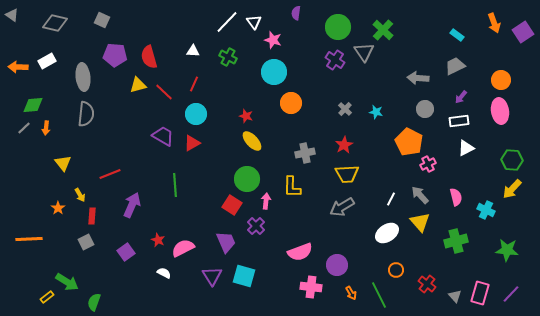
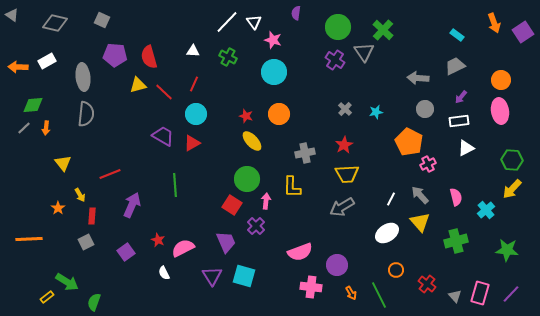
orange circle at (291, 103): moved 12 px left, 11 px down
cyan star at (376, 112): rotated 24 degrees counterclockwise
cyan cross at (486, 210): rotated 24 degrees clockwise
white semicircle at (164, 273): rotated 144 degrees counterclockwise
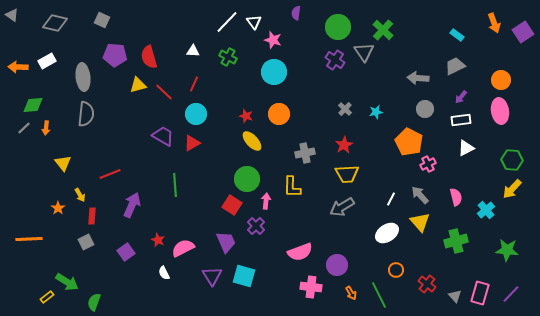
white rectangle at (459, 121): moved 2 px right, 1 px up
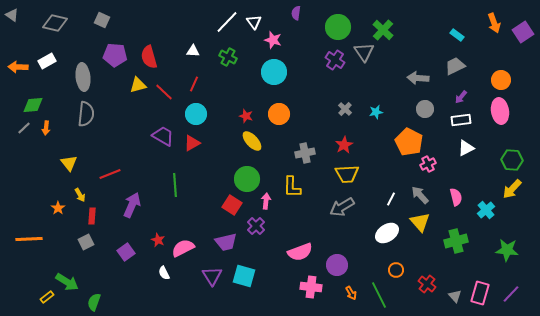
yellow triangle at (63, 163): moved 6 px right
purple trapezoid at (226, 242): rotated 100 degrees clockwise
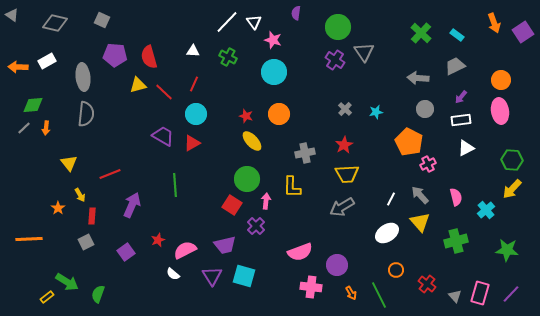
green cross at (383, 30): moved 38 px right, 3 px down
red star at (158, 240): rotated 24 degrees clockwise
purple trapezoid at (226, 242): moved 1 px left, 3 px down
pink semicircle at (183, 248): moved 2 px right, 2 px down
white semicircle at (164, 273): moved 9 px right, 1 px down; rotated 24 degrees counterclockwise
green semicircle at (94, 302): moved 4 px right, 8 px up
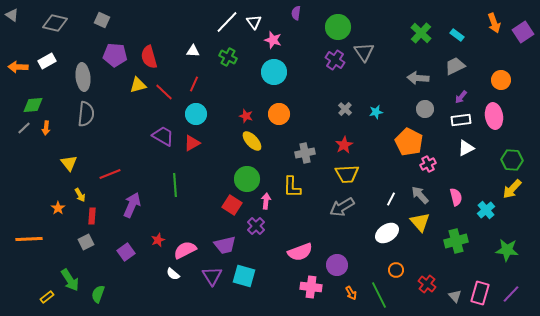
pink ellipse at (500, 111): moved 6 px left, 5 px down
green arrow at (67, 282): moved 3 px right, 2 px up; rotated 25 degrees clockwise
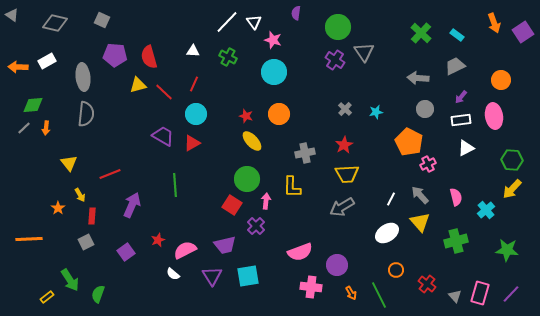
cyan square at (244, 276): moved 4 px right; rotated 25 degrees counterclockwise
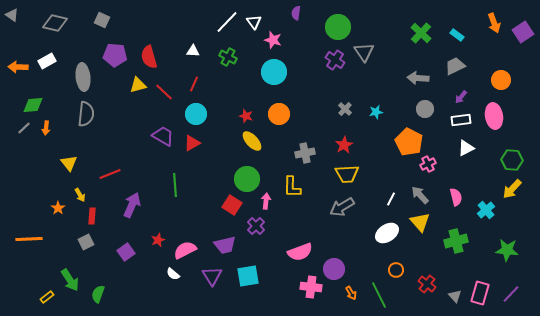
purple circle at (337, 265): moved 3 px left, 4 px down
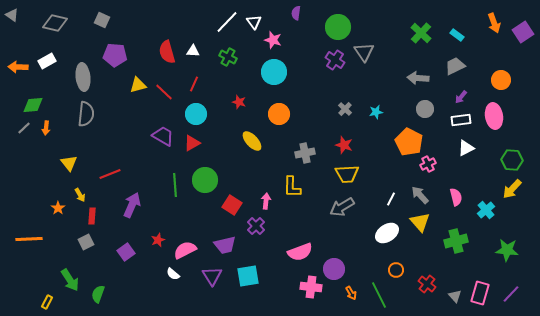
red semicircle at (149, 57): moved 18 px right, 5 px up
red star at (246, 116): moved 7 px left, 14 px up
red star at (344, 145): rotated 24 degrees counterclockwise
green circle at (247, 179): moved 42 px left, 1 px down
yellow rectangle at (47, 297): moved 5 px down; rotated 24 degrees counterclockwise
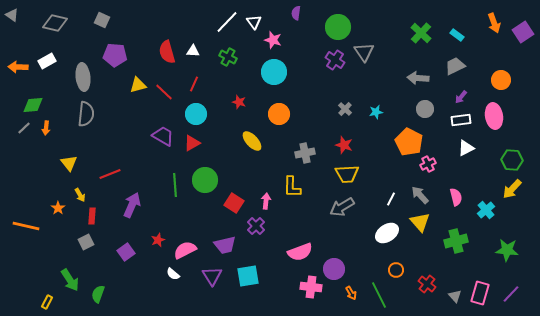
red square at (232, 205): moved 2 px right, 2 px up
orange line at (29, 239): moved 3 px left, 13 px up; rotated 16 degrees clockwise
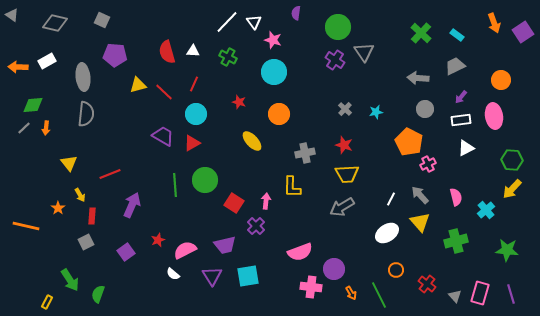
purple line at (511, 294): rotated 60 degrees counterclockwise
